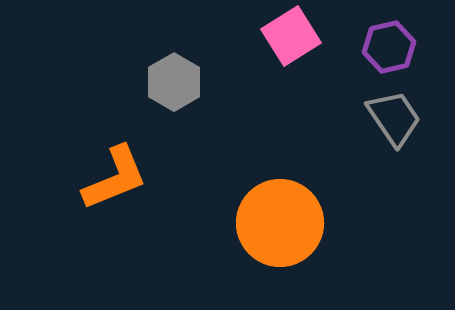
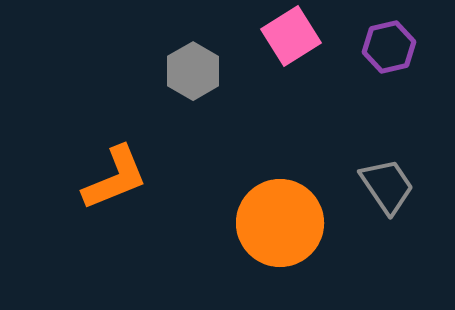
gray hexagon: moved 19 px right, 11 px up
gray trapezoid: moved 7 px left, 68 px down
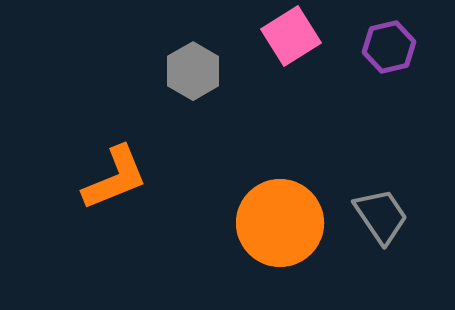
gray trapezoid: moved 6 px left, 30 px down
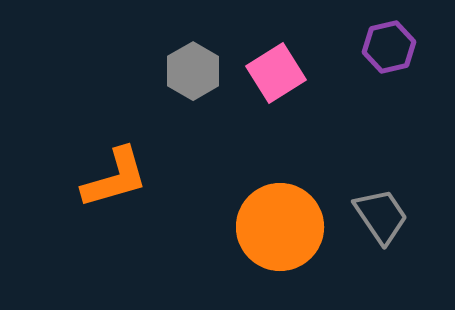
pink square: moved 15 px left, 37 px down
orange L-shape: rotated 6 degrees clockwise
orange circle: moved 4 px down
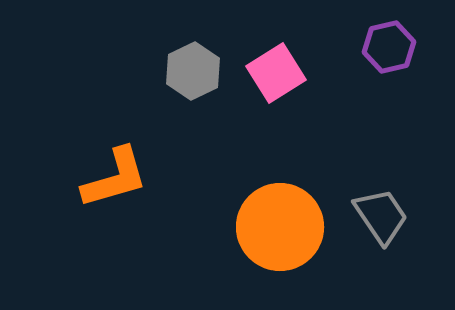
gray hexagon: rotated 4 degrees clockwise
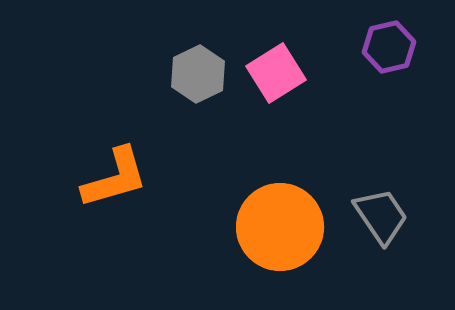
gray hexagon: moved 5 px right, 3 px down
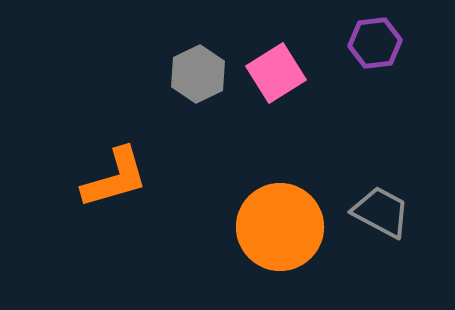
purple hexagon: moved 14 px left, 4 px up; rotated 6 degrees clockwise
gray trapezoid: moved 4 px up; rotated 28 degrees counterclockwise
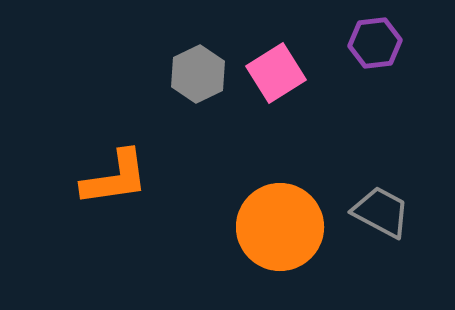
orange L-shape: rotated 8 degrees clockwise
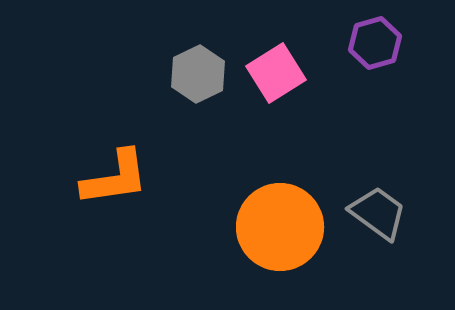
purple hexagon: rotated 9 degrees counterclockwise
gray trapezoid: moved 3 px left, 1 px down; rotated 8 degrees clockwise
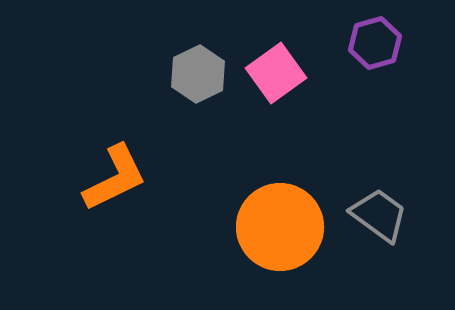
pink square: rotated 4 degrees counterclockwise
orange L-shape: rotated 18 degrees counterclockwise
gray trapezoid: moved 1 px right, 2 px down
